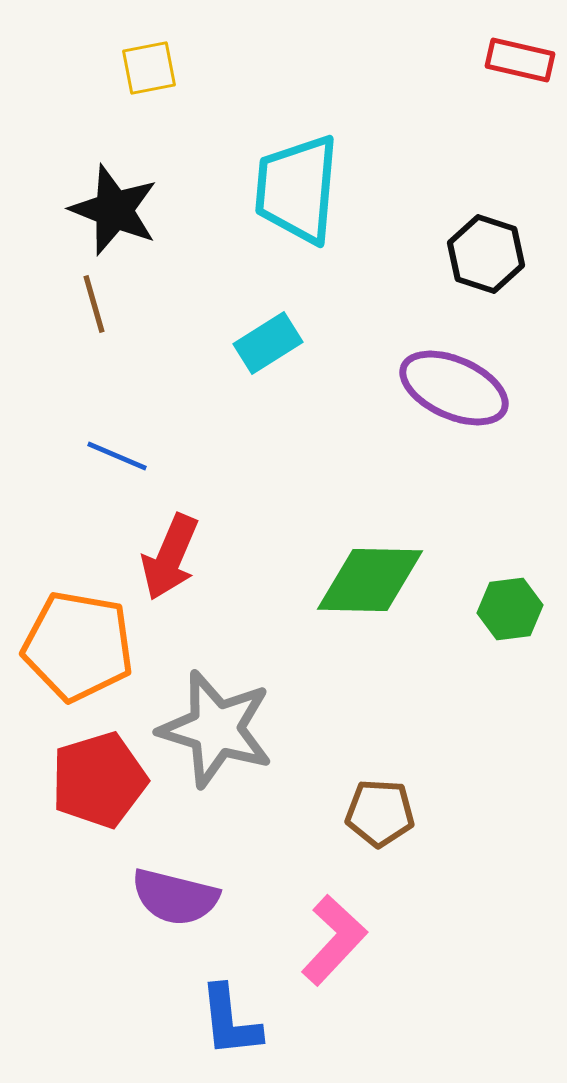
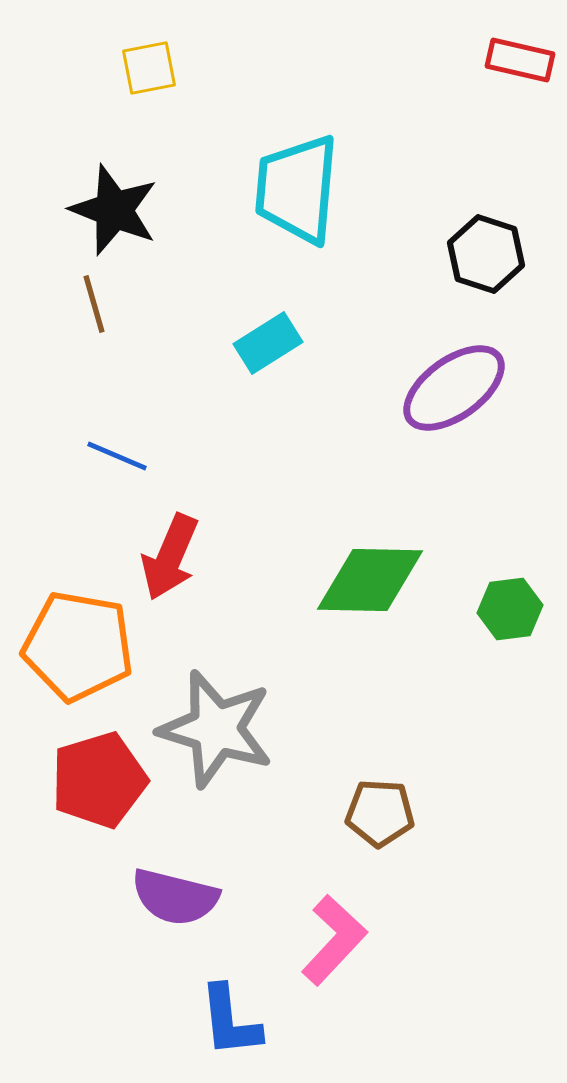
purple ellipse: rotated 60 degrees counterclockwise
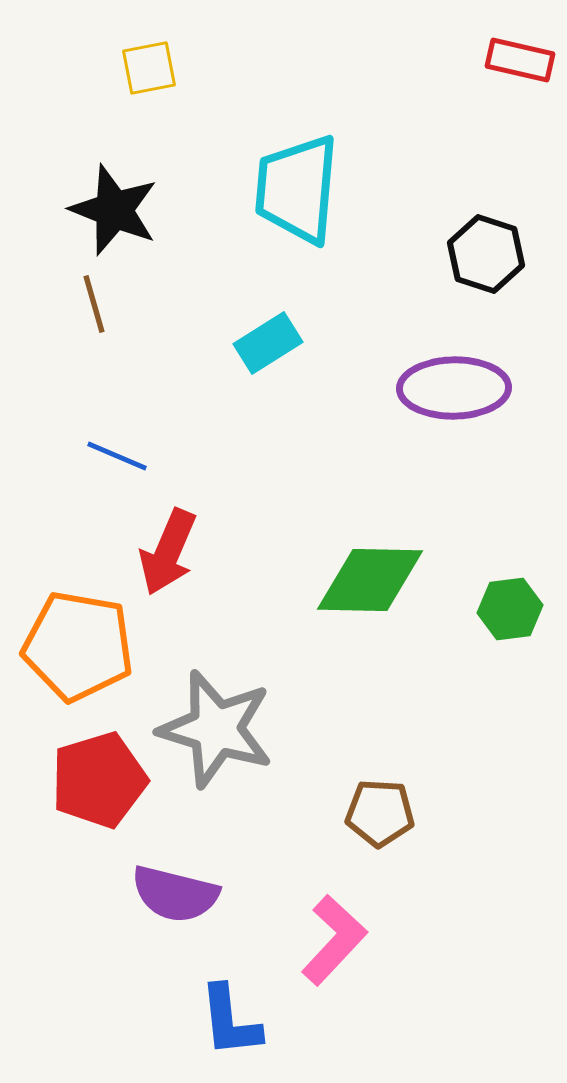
purple ellipse: rotated 35 degrees clockwise
red arrow: moved 2 px left, 5 px up
purple semicircle: moved 3 px up
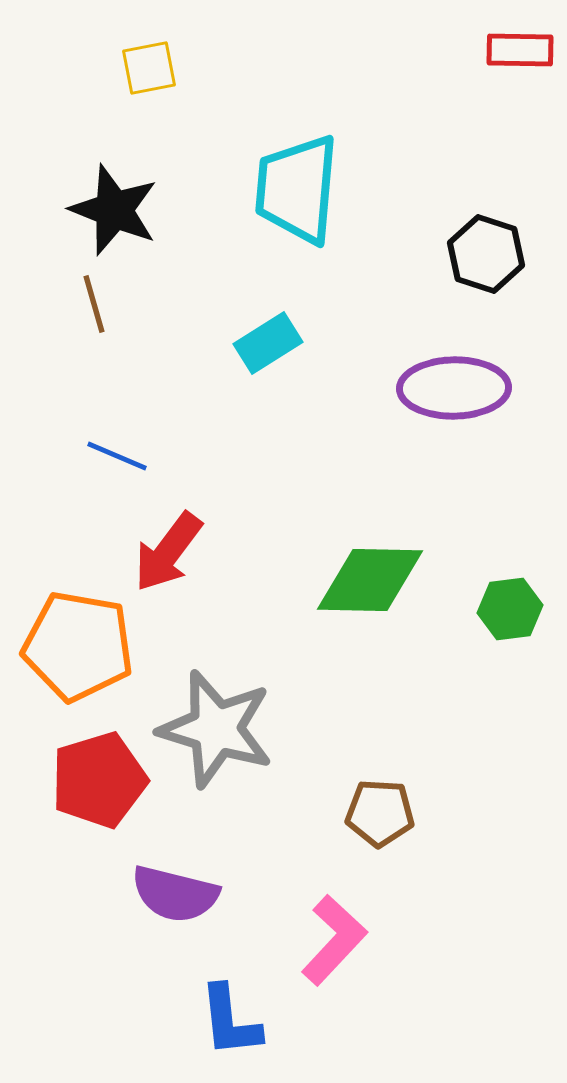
red rectangle: moved 10 px up; rotated 12 degrees counterclockwise
red arrow: rotated 14 degrees clockwise
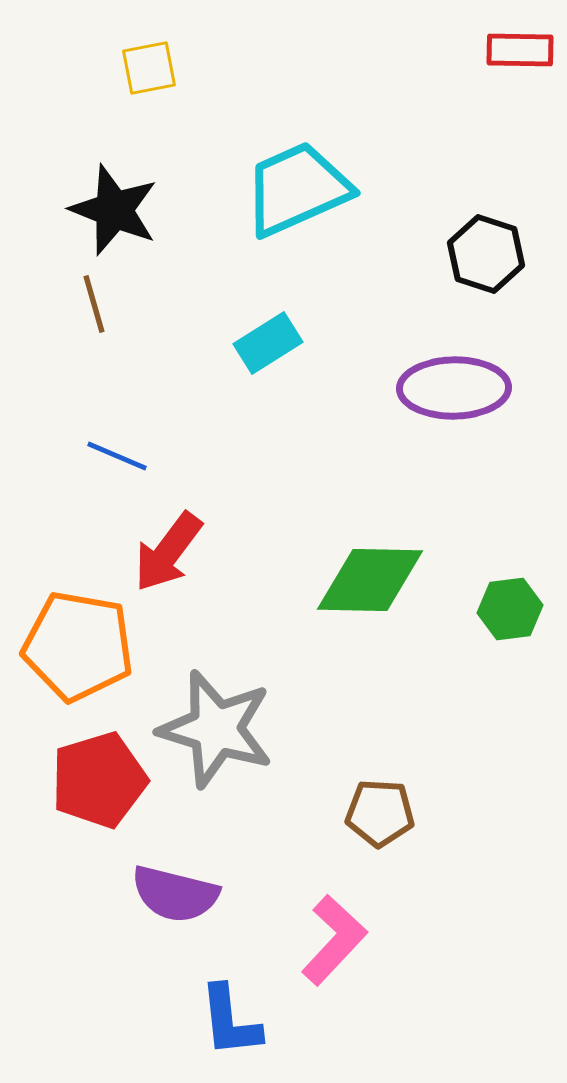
cyan trapezoid: rotated 61 degrees clockwise
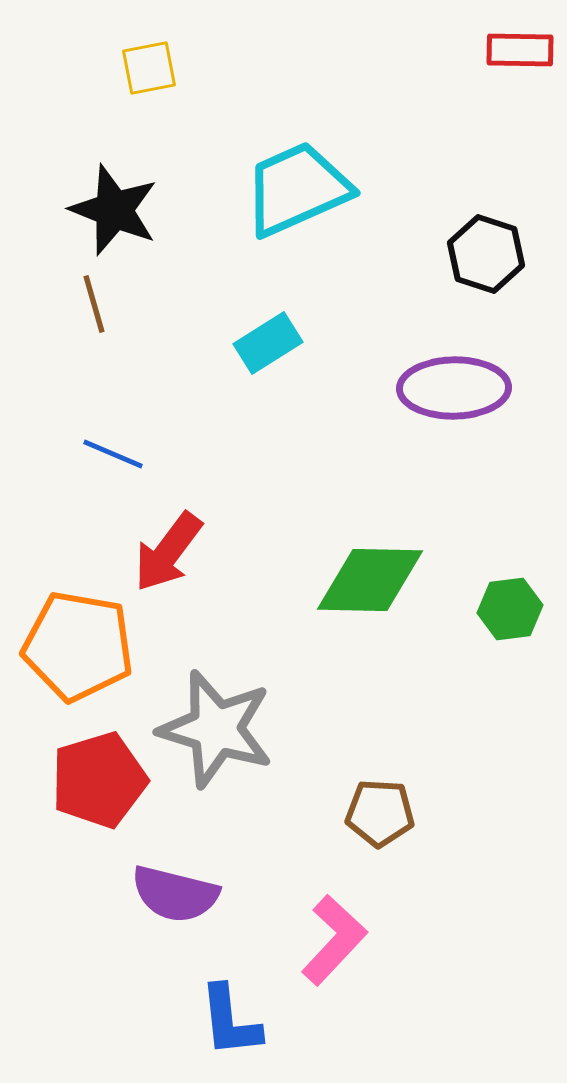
blue line: moved 4 px left, 2 px up
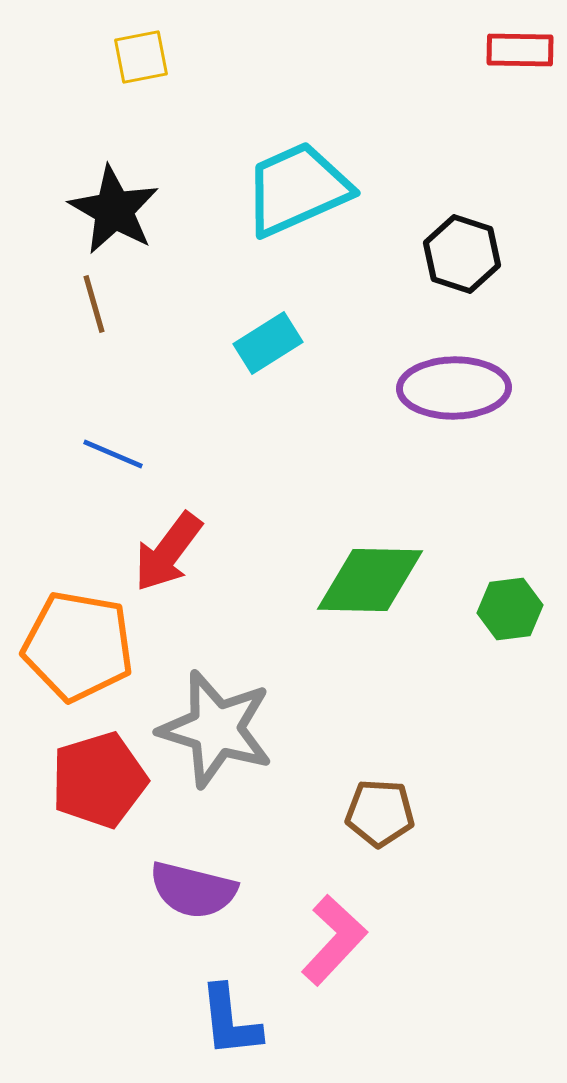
yellow square: moved 8 px left, 11 px up
black star: rotated 8 degrees clockwise
black hexagon: moved 24 px left
purple semicircle: moved 18 px right, 4 px up
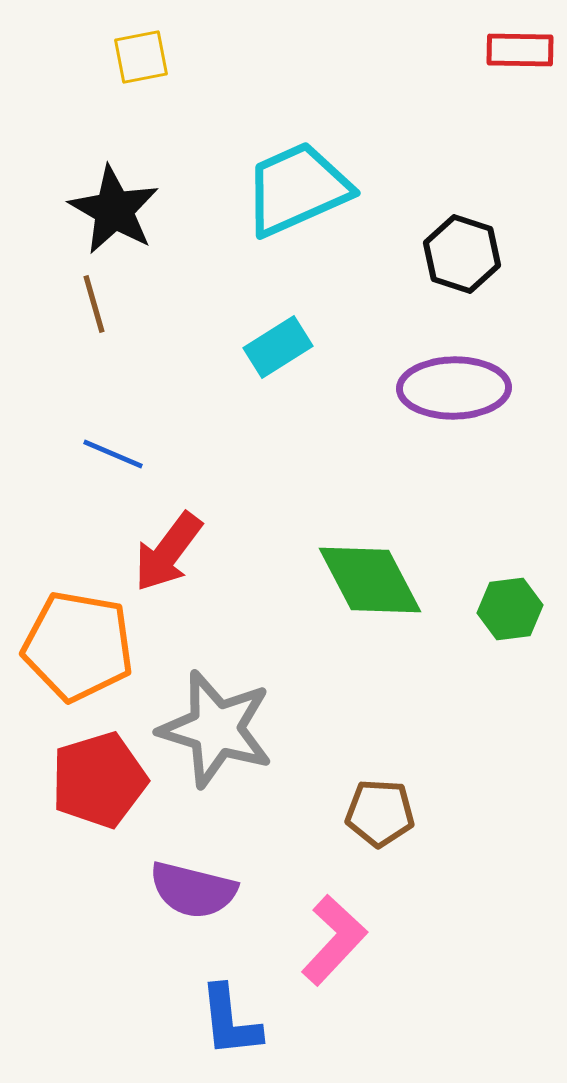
cyan rectangle: moved 10 px right, 4 px down
green diamond: rotated 61 degrees clockwise
